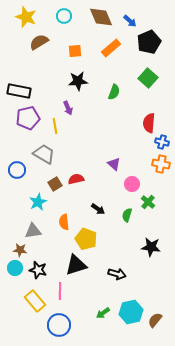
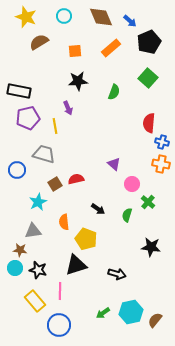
gray trapezoid at (44, 154): rotated 15 degrees counterclockwise
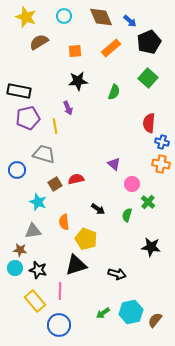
cyan star at (38, 202): rotated 24 degrees counterclockwise
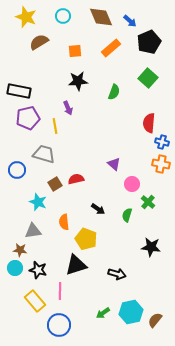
cyan circle at (64, 16): moved 1 px left
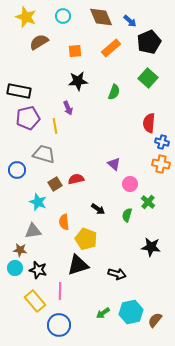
pink circle at (132, 184): moved 2 px left
black triangle at (76, 265): moved 2 px right
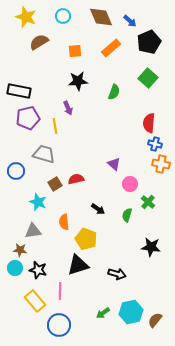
blue cross at (162, 142): moved 7 px left, 2 px down
blue circle at (17, 170): moved 1 px left, 1 px down
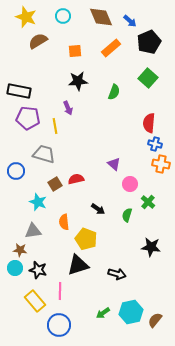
brown semicircle at (39, 42): moved 1 px left, 1 px up
purple pentagon at (28, 118): rotated 20 degrees clockwise
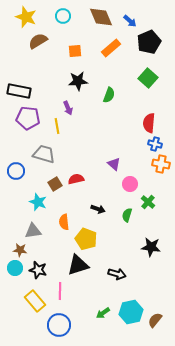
green semicircle at (114, 92): moved 5 px left, 3 px down
yellow line at (55, 126): moved 2 px right
black arrow at (98, 209): rotated 16 degrees counterclockwise
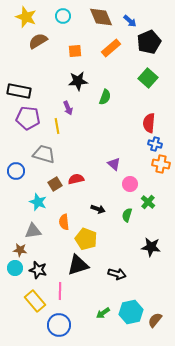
green semicircle at (109, 95): moved 4 px left, 2 px down
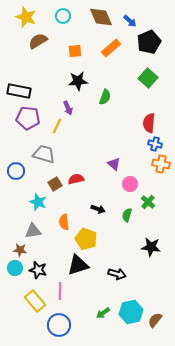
yellow line at (57, 126): rotated 35 degrees clockwise
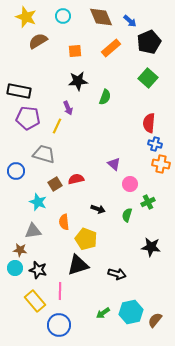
green cross at (148, 202): rotated 24 degrees clockwise
